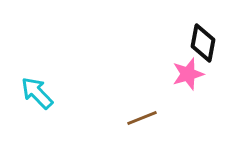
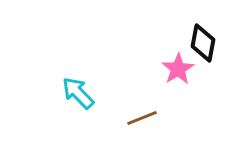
pink star: moved 10 px left, 5 px up; rotated 16 degrees counterclockwise
cyan arrow: moved 41 px right
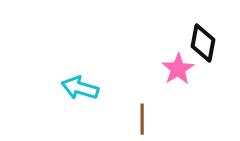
cyan arrow: moved 2 px right, 5 px up; rotated 30 degrees counterclockwise
brown line: moved 1 px down; rotated 68 degrees counterclockwise
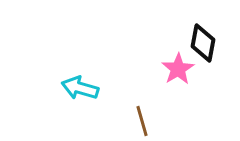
brown line: moved 2 px down; rotated 16 degrees counterclockwise
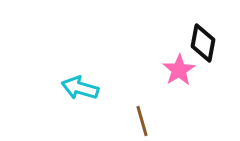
pink star: moved 1 px right, 1 px down
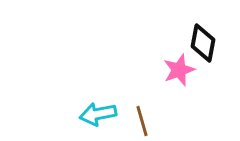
pink star: rotated 12 degrees clockwise
cyan arrow: moved 18 px right, 26 px down; rotated 27 degrees counterclockwise
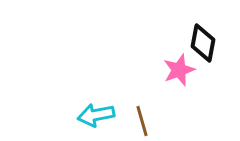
cyan arrow: moved 2 px left, 1 px down
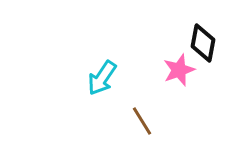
cyan arrow: moved 6 px right, 37 px up; rotated 45 degrees counterclockwise
brown line: rotated 16 degrees counterclockwise
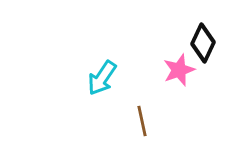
black diamond: rotated 15 degrees clockwise
brown line: rotated 20 degrees clockwise
